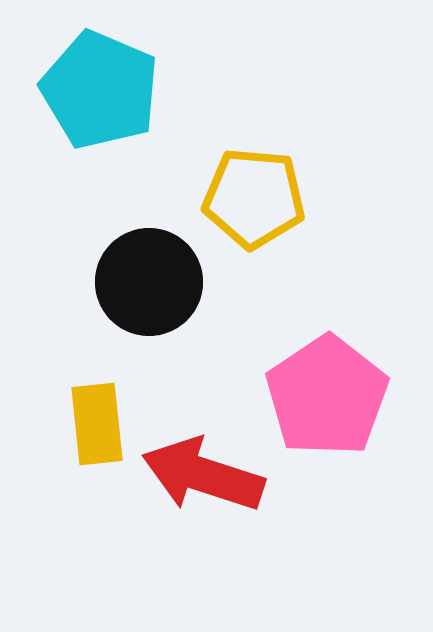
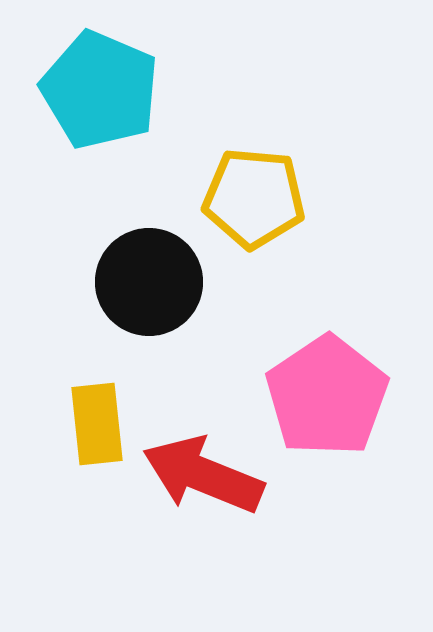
red arrow: rotated 4 degrees clockwise
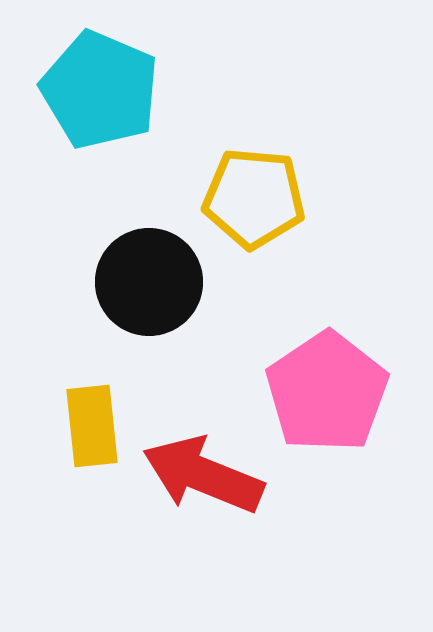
pink pentagon: moved 4 px up
yellow rectangle: moved 5 px left, 2 px down
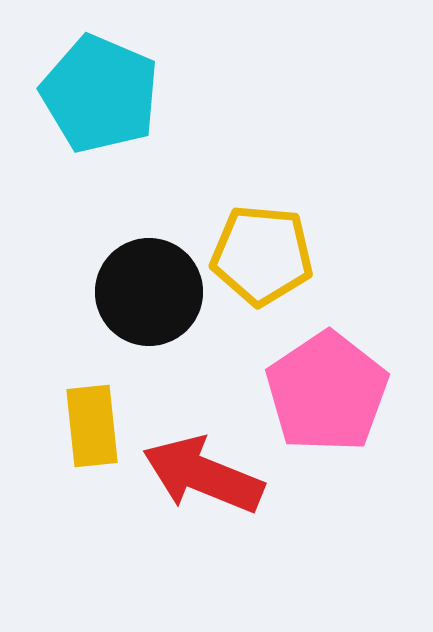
cyan pentagon: moved 4 px down
yellow pentagon: moved 8 px right, 57 px down
black circle: moved 10 px down
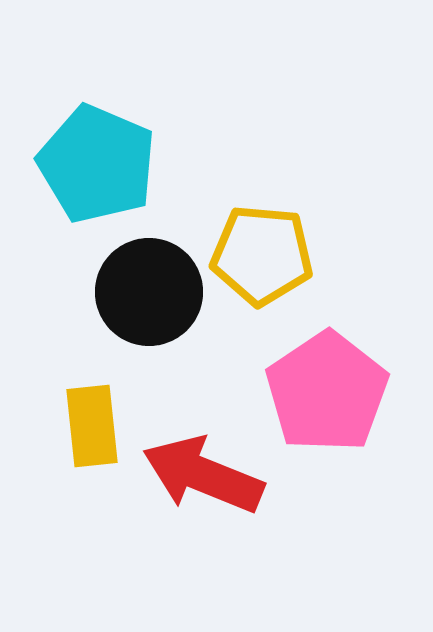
cyan pentagon: moved 3 px left, 70 px down
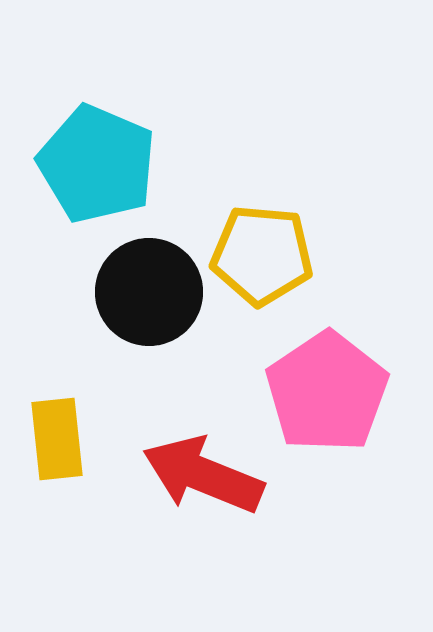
yellow rectangle: moved 35 px left, 13 px down
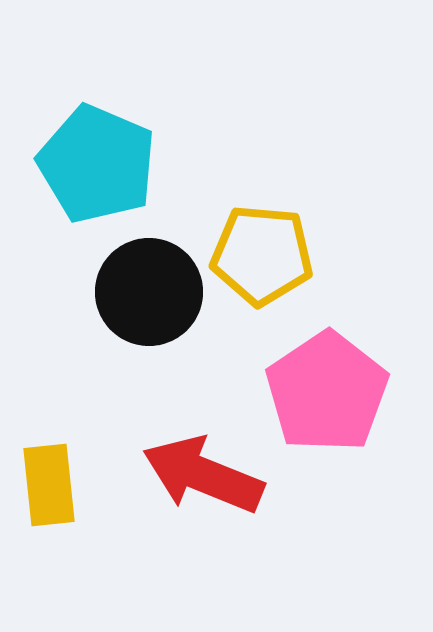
yellow rectangle: moved 8 px left, 46 px down
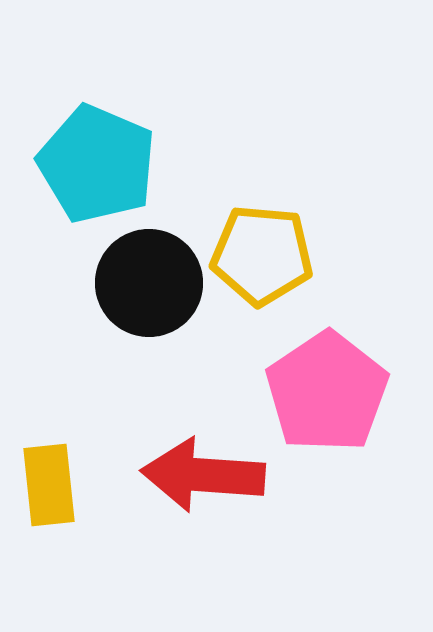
black circle: moved 9 px up
red arrow: rotated 18 degrees counterclockwise
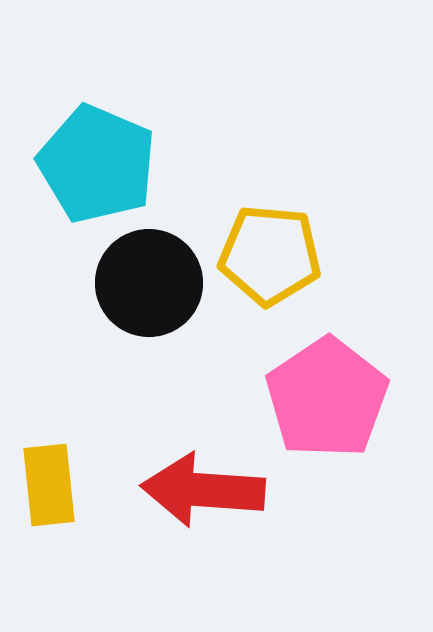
yellow pentagon: moved 8 px right
pink pentagon: moved 6 px down
red arrow: moved 15 px down
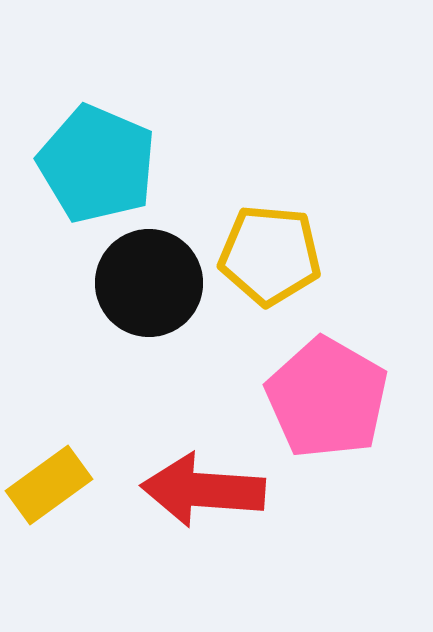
pink pentagon: rotated 8 degrees counterclockwise
yellow rectangle: rotated 60 degrees clockwise
